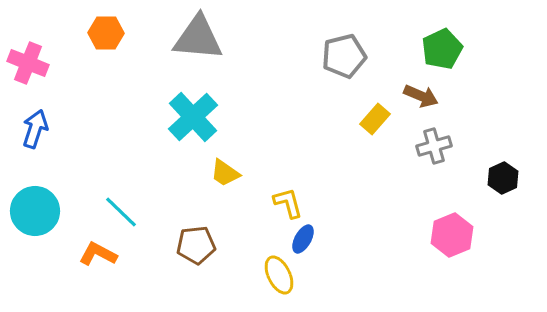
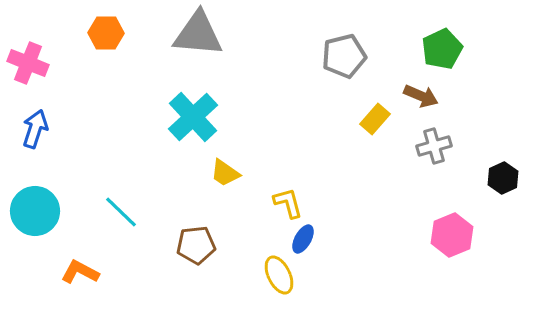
gray triangle: moved 4 px up
orange L-shape: moved 18 px left, 18 px down
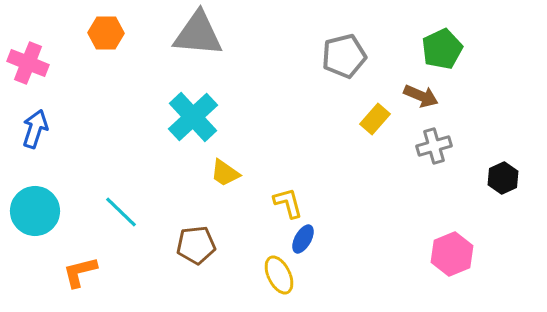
pink hexagon: moved 19 px down
orange L-shape: rotated 42 degrees counterclockwise
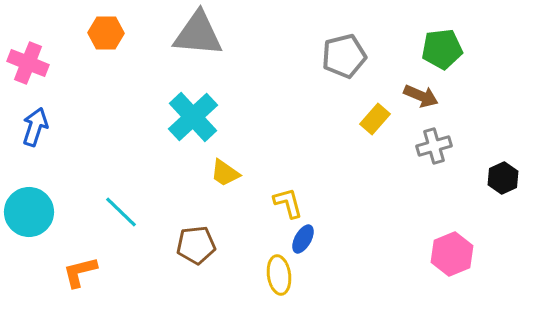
green pentagon: rotated 18 degrees clockwise
blue arrow: moved 2 px up
cyan circle: moved 6 px left, 1 px down
yellow ellipse: rotated 18 degrees clockwise
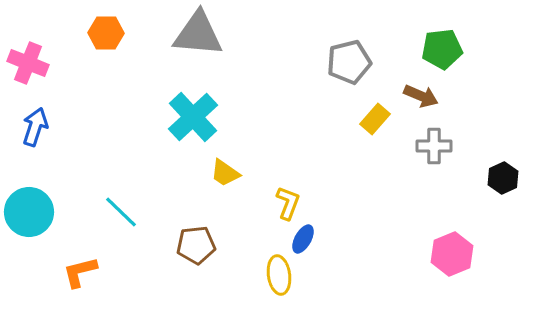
gray pentagon: moved 5 px right, 6 px down
gray cross: rotated 16 degrees clockwise
yellow L-shape: rotated 36 degrees clockwise
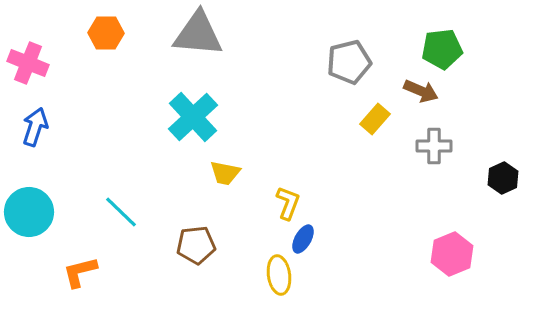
brown arrow: moved 5 px up
yellow trapezoid: rotated 24 degrees counterclockwise
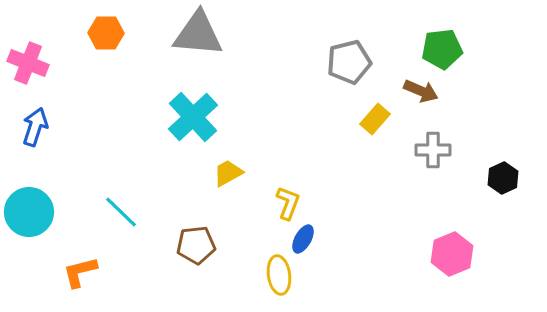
gray cross: moved 1 px left, 4 px down
yellow trapezoid: moved 3 px right; rotated 140 degrees clockwise
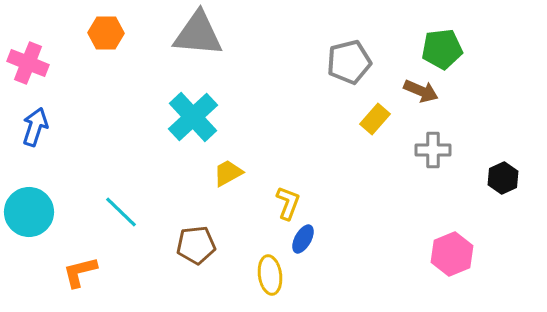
yellow ellipse: moved 9 px left
